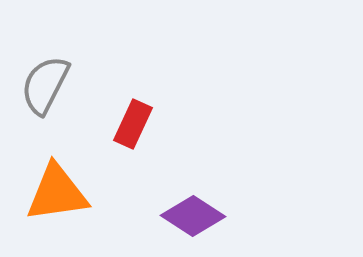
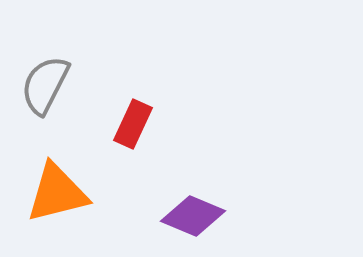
orange triangle: rotated 6 degrees counterclockwise
purple diamond: rotated 10 degrees counterclockwise
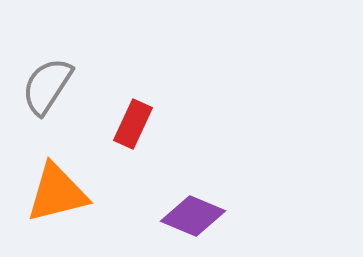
gray semicircle: moved 2 px right, 1 px down; rotated 6 degrees clockwise
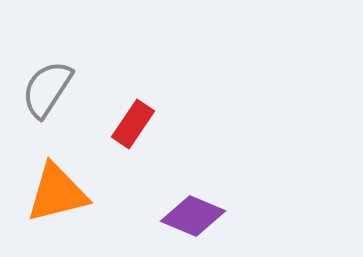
gray semicircle: moved 3 px down
red rectangle: rotated 9 degrees clockwise
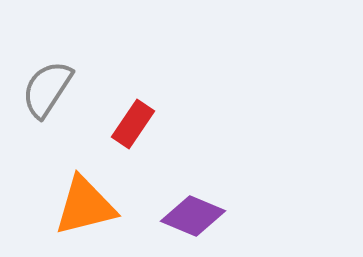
orange triangle: moved 28 px right, 13 px down
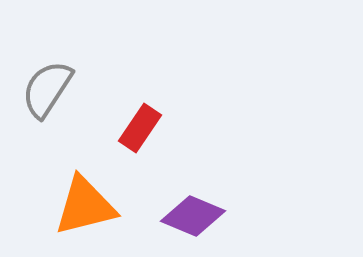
red rectangle: moved 7 px right, 4 px down
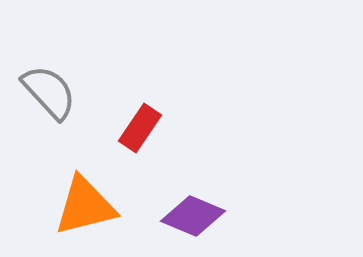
gray semicircle: moved 2 px right, 3 px down; rotated 104 degrees clockwise
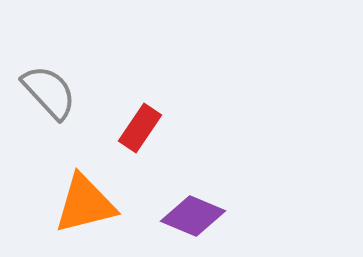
orange triangle: moved 2 px up
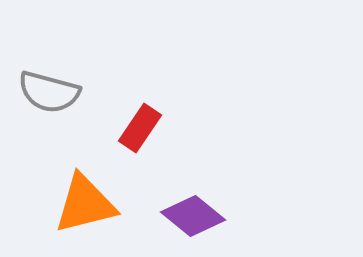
gray semicircle: rotated 148 degrees clockwise
purple diamond: rotated 16 degrees clockwise
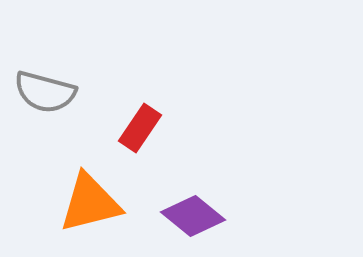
gray semicircle: moved 4 px left
orange triangle: moved 5 px right, 1 px up
